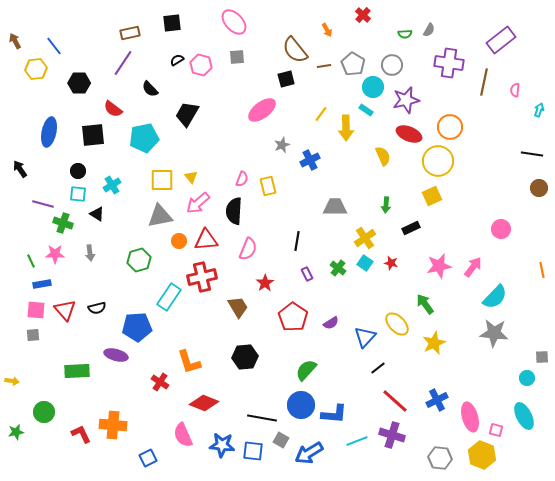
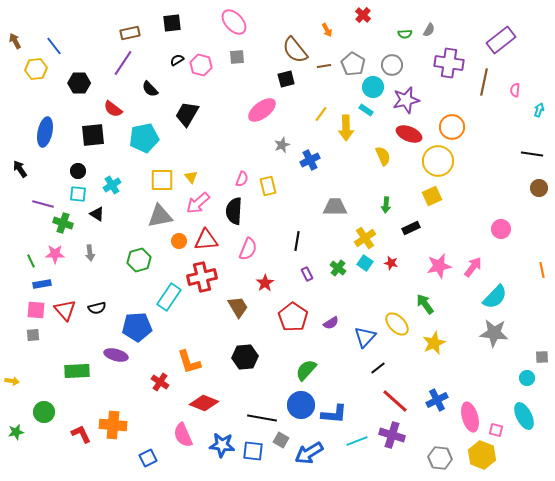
orange circle at (450, 127): moved 2 px right
blue ellipse at (49, 132): moved 4 px left
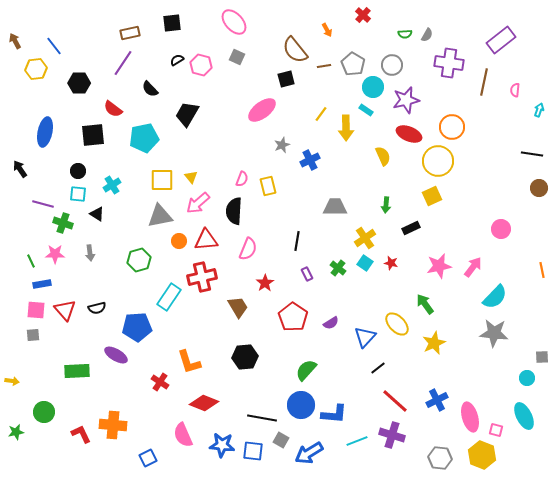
gray semicircle at (429, 30): moved 2 px left, 5 px down
gray square at (237, 57): rotated 28 degrees clockwise
purple ellipse at (116, 355): rotated 15 degrees clockwise
